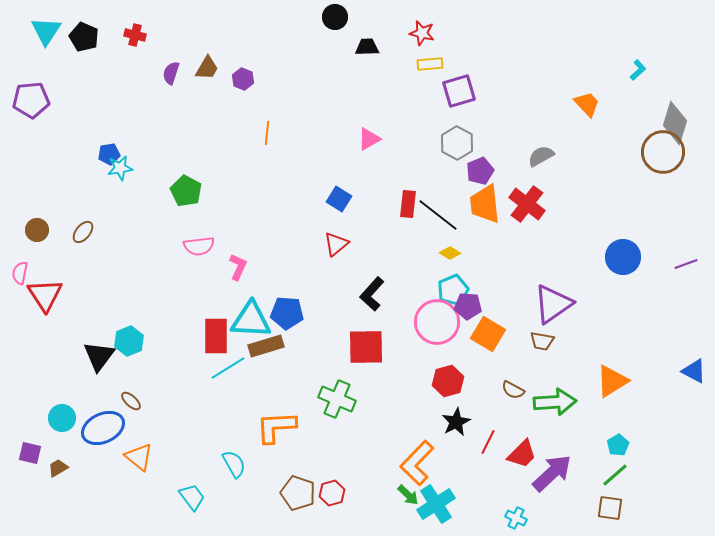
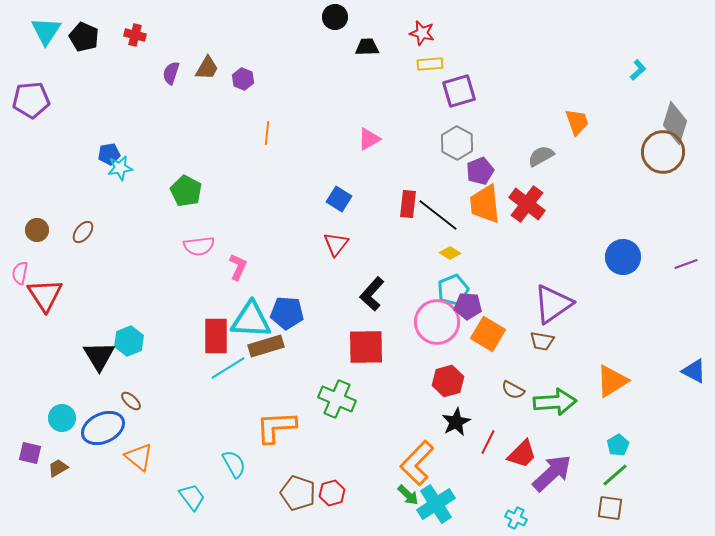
orange trapezoid at (587, 104): moved 10 px left, 18 px down; rotated 24 degrees clockwise
red triangle at (336, 244): rotated 12 degrees counterclockwise
black triangle at (99, 356): rotated 8 degrees counterclockwise
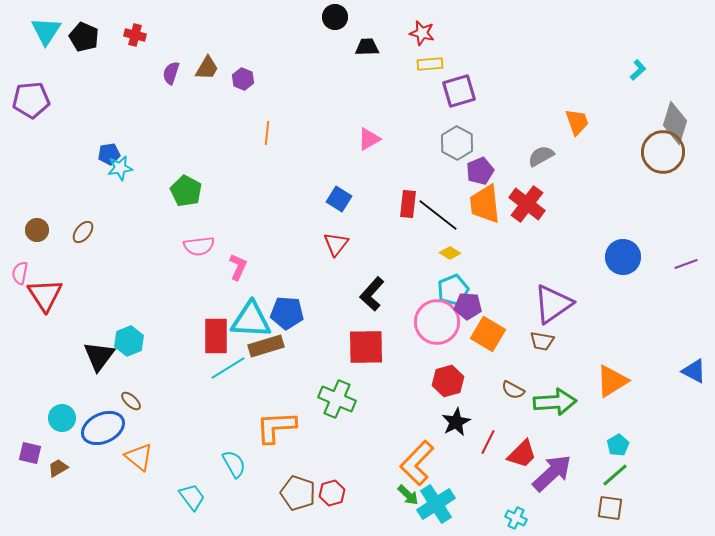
black triangle at (99, 356): rotated 8 degrees clockwise
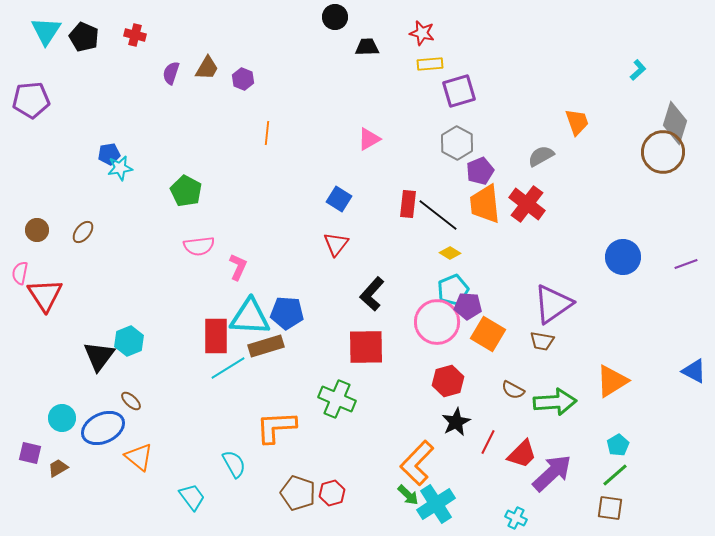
cyan triangle at (251, 320): moved 1 px left, 3 px up
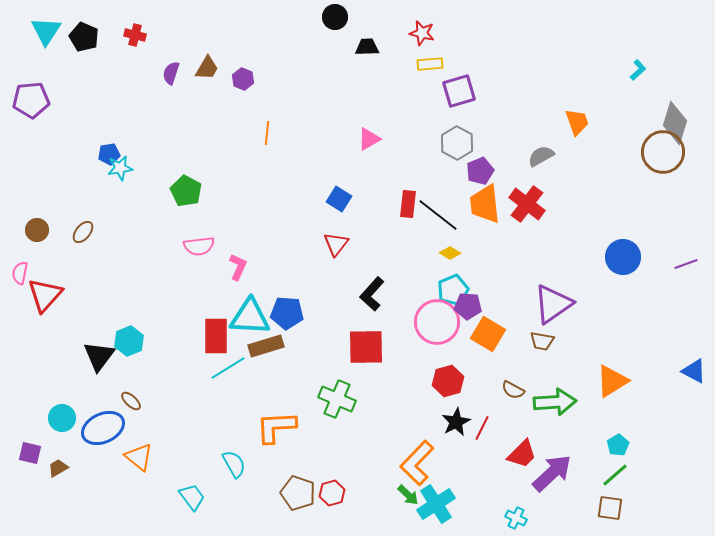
red triangle at (45, 295): rotated 15 degrees clockwise
red line at (488, 442): moved 6 px left, 14 px up
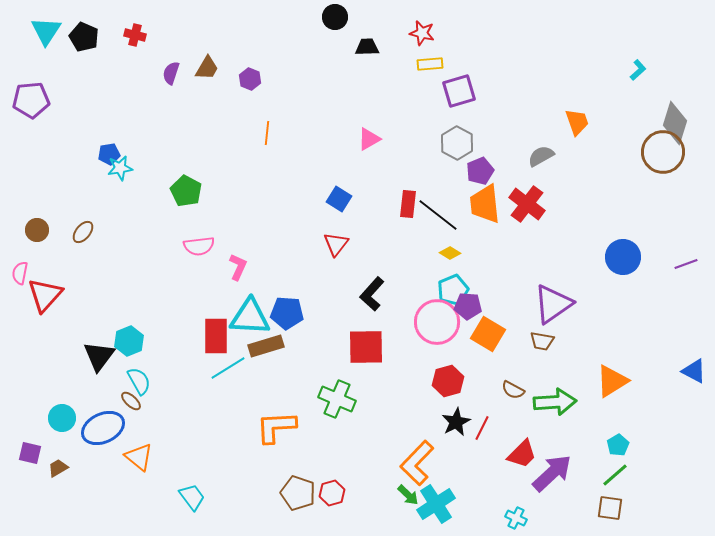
purple hexagon at (243, 79): moved 7 px right
cyan semicircle at (234, 464): moved 95 px left, 83 px up
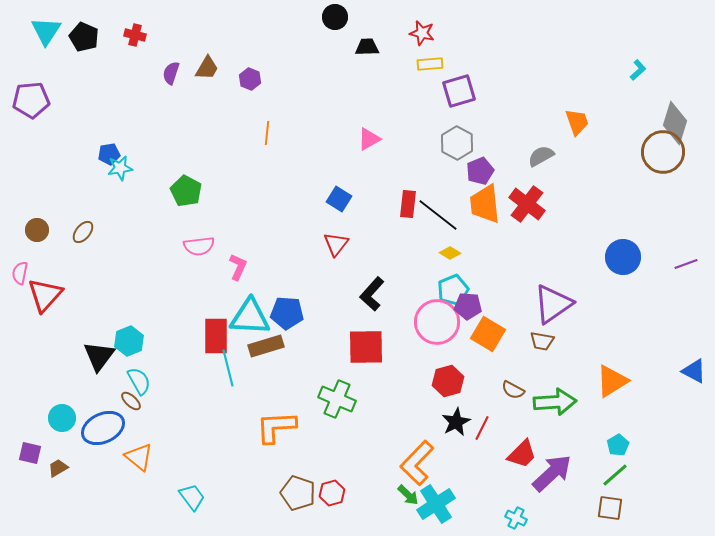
cyan line at (228, 368): rotated 72 degrees counterclockwise
